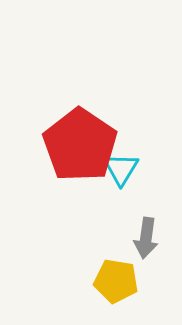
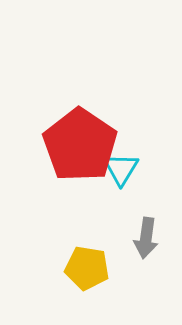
yellow pentagon: moved 29 px left, 13 px up
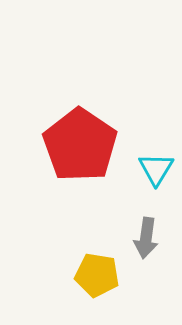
cyan triangle: moved 35 px right
yellow pentagon: moved 10 px right, 7 px down
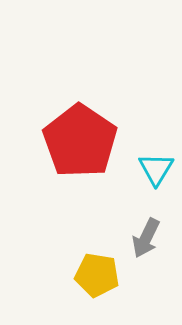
red pentagon: moved 4 px up
gray arrow: rotated 18 degrees clockwise
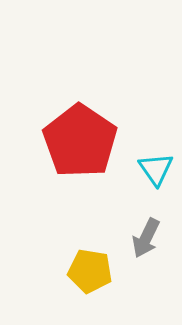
cyan triangle: rotated 6 degrees counterclockwise
yellow pentagon: moved 7 px left, 4 px up
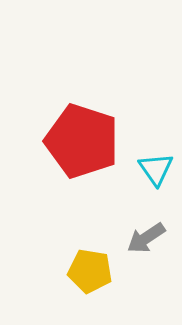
red pentagon: moved 2 px right; rotated 16 degrees counterclockwise
gray arrow: rotated 30 degrees clockwise
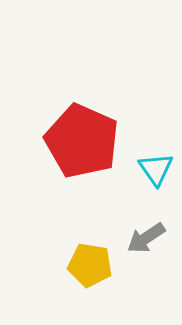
red pentagon: rotated 6 degrees clockwise
yellow pentagon: moved 6 px up
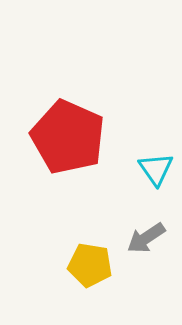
red pentagon: moved 14 px left, 4 px up
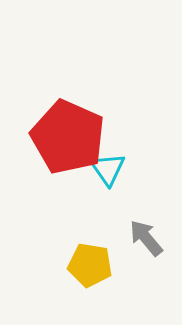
cyan triangle: moved 48 px left
gray arrow: rotated 84 degrees clockwise
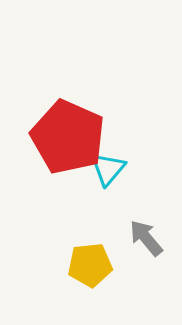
cyan triangle: rotated 15 degrees clockwise
yellow pentagon: rotated 15 degrees counterclockwise
